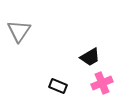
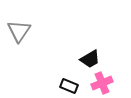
black trapezoid: moved 2 px down
black rectangle: moved 11 px right
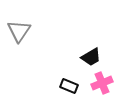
black trapezoid: moved 1 px right, 2 px up
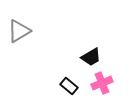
gray triangle: rotated 25 degrees clockwise
black rectangle: rotated 18 degrees clockwise
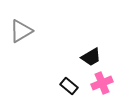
gray triangle: moved 2 px right
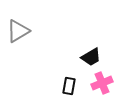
gray triangle: moved 3 px left
black rectangle: rotated 60 degrees clockwise
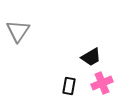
gray triangle: rotated 25 degrees counterclockwise
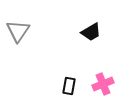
black trapezoid: moved 25 px up
pink cross: moved 1 px right, 1 px down
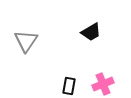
gray triangle: moved 8 px right, 10 px down
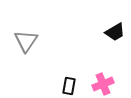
black trapezoid: moved 24 px right
